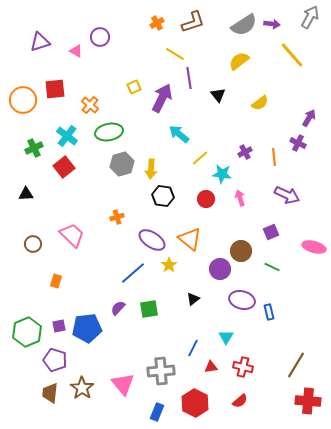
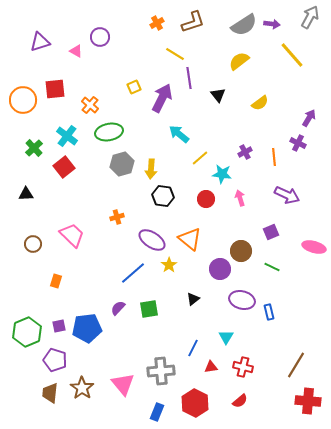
green cross at (34, 148): rotated 18 degrees counterclockwise
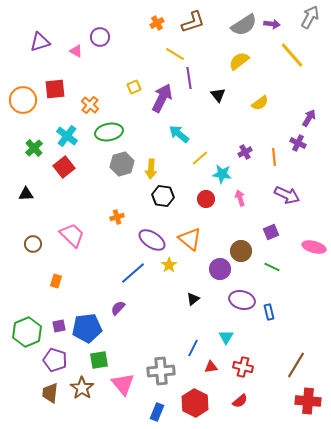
green square at (149, 309): moved 50 px left, 51 px down
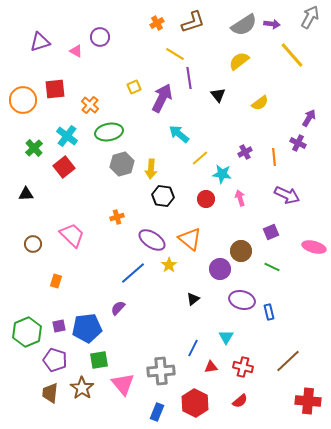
brown line at (296, 365): moved 8 px left, 4 px up; rotated 16 degrees clockwise
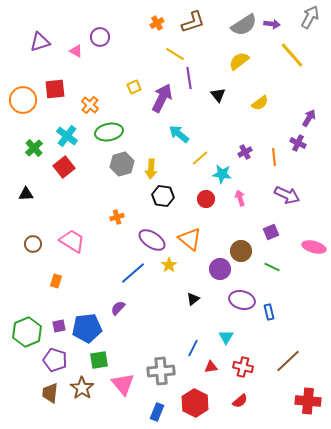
pink trapezoid at (72, 235): moved 6 px down; rotated 12 degrees counterclockwise
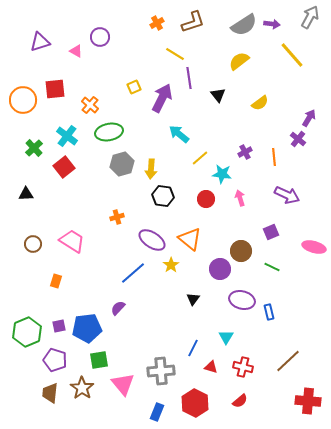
purple cross at (298, 143): moved 4 px up; rotated 14 degrees clockwise
yellow star at (169, 265): moved 2 px right
black triangle at (193, 299): rotated 16 degrees counterclockwise
red triangle at (211, 367): rotated 24 degrees clockwise
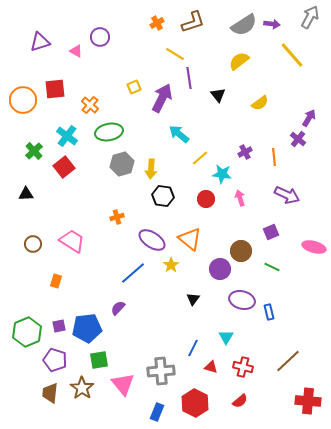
green cross at (34, 148): moved 3 px down
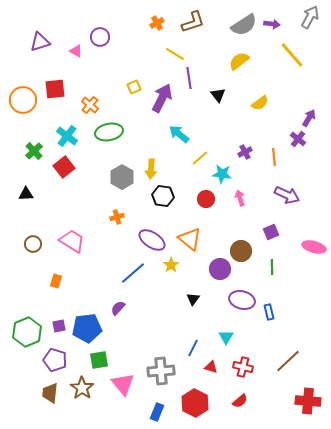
gray hexagon at (122, 164): moved 13 px down; rotated 15 degrees counterclockwise
green line at (272, 267): rotated 63 degrees clockwise
